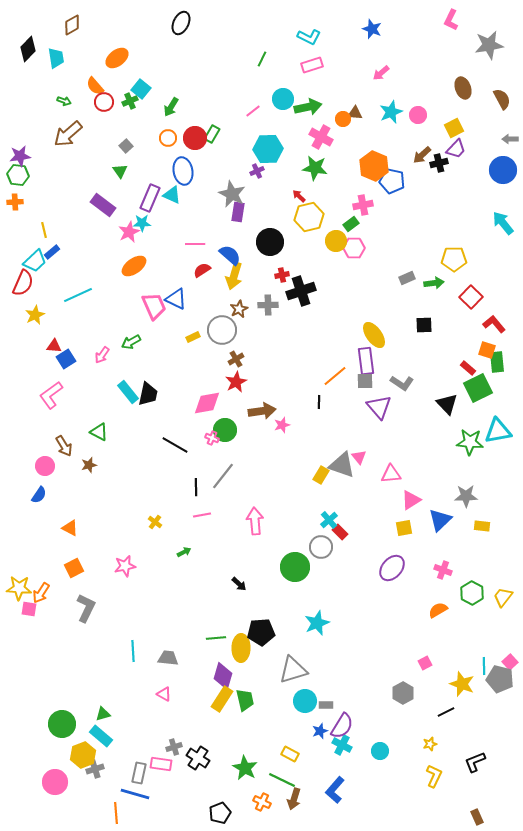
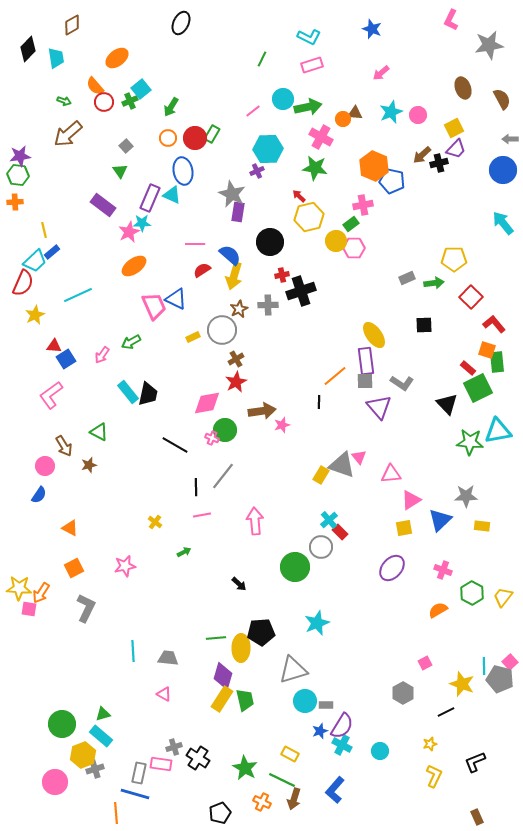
cyan square at (141, 89): rotated 12 degrees clockwise
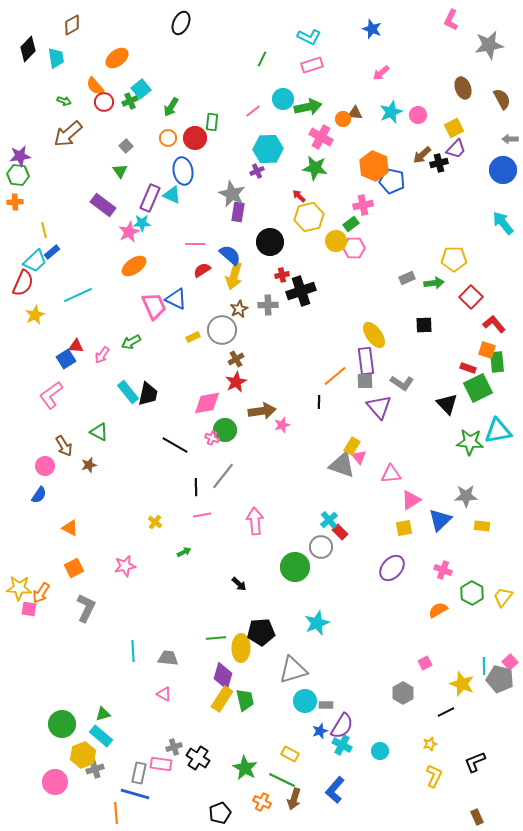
green rectangle at (212, 134): moved 12 px up; rotated 24 degrees counterclockwise
red triangle at (54, 346): moved 22 px right
red rectangle at (468, 368): rotated 21 degrees counterclockwise
yellow rectangle at (321, 475): moved 31 px right, 29 px up
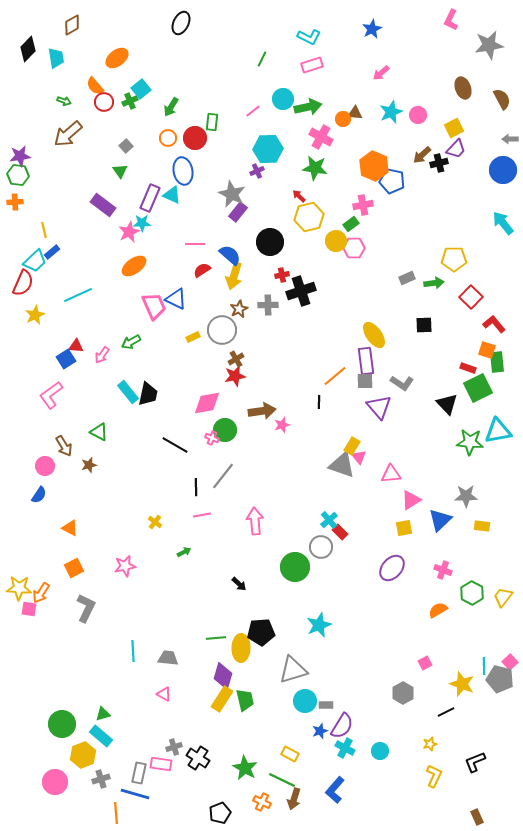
blue star at (372, 29): rotated 24 degrees clockwise
purple rectangle at (238, 212): rotated 30 degrees clockwise
red star at (236, 382): moved 1 px left, 6 px up; rotated 15 degrees clockwise
cyan star at (317, 623): moved 2 px right, 2 px down
cyan cross at (342, 745): moved 3 px right, 3 px down
gray cross at (95, 769): moved 6 px right, 10 px down
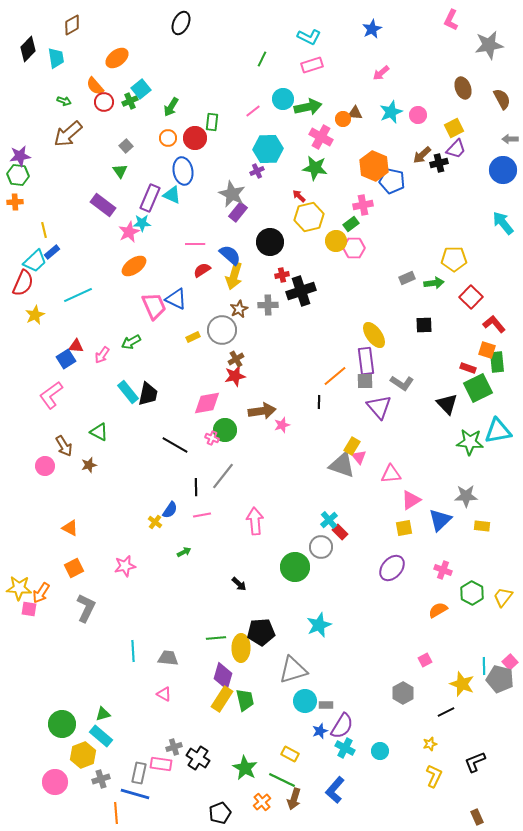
blue semicircle at (39, 495): moved 131 px right, 15 px down
pink square at (425, 663): moved 3 px up
orange cross at (262, 802): rotated 24 degrees clockwise
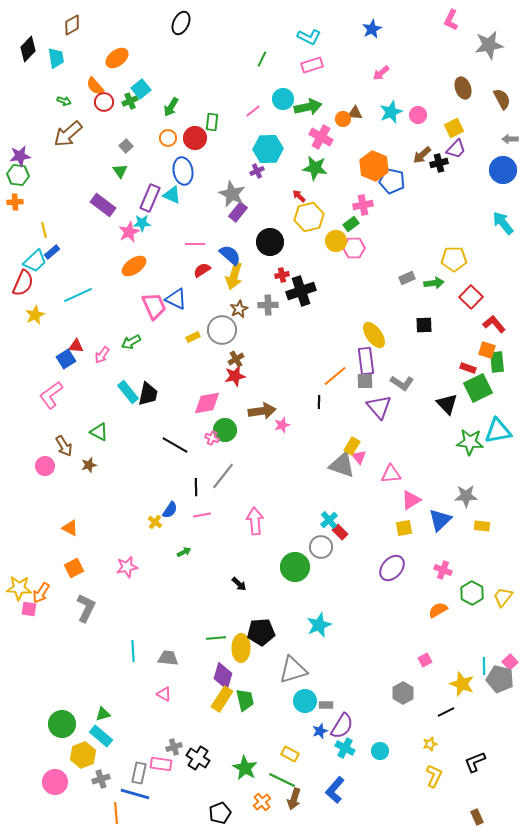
pink star at (125, 566): moved 2 px right, 1 px down
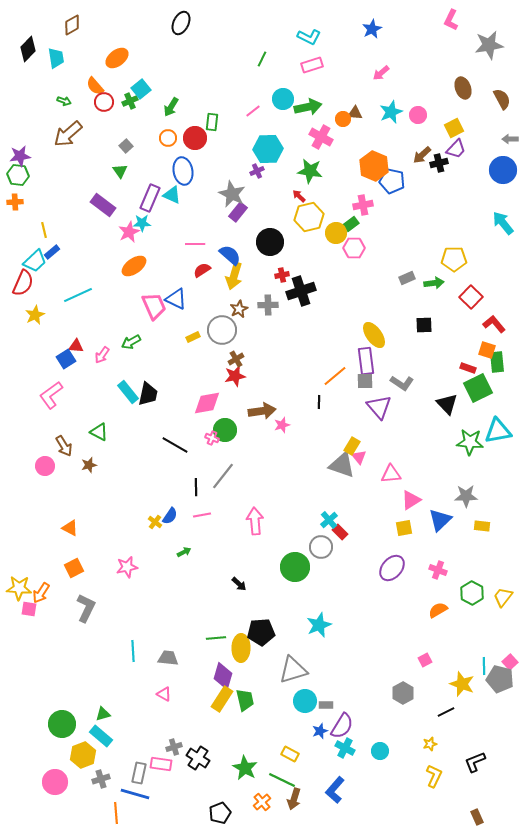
green star at (315, 168): moved 5 px left, 3 px down
yellow circle at (336, 241): moved 8 px up
blue semicircle at (170, 510): moved 6 px down
pink cross at (443, 570): moved 5 px left
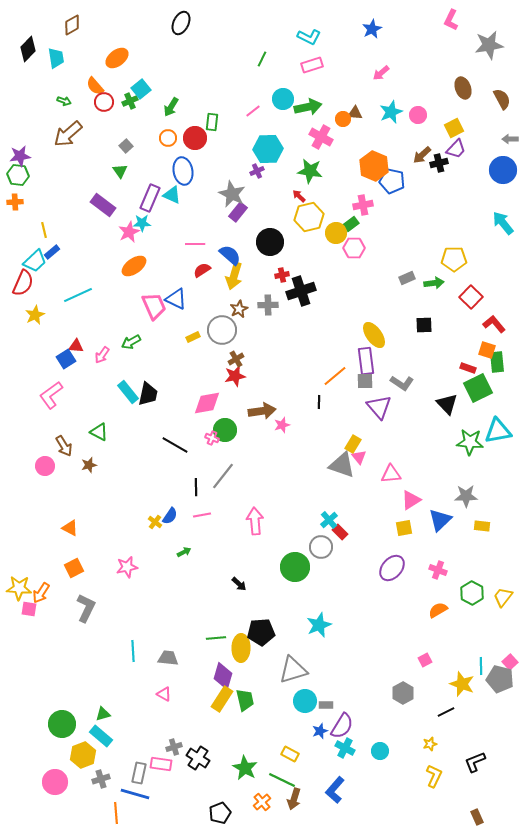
yellow rectangle at (352, 446): moved 1 px right, 2 px up
cyan line at (484, 666): moved 3 px left
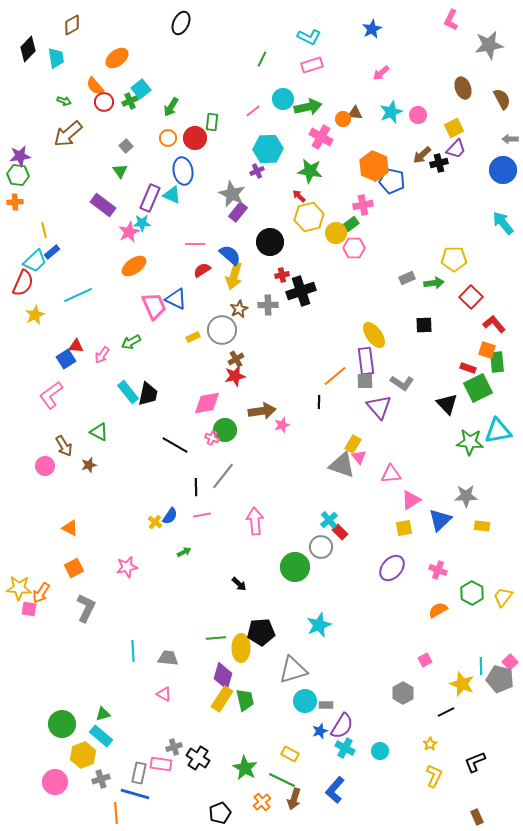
yellow star at (430, 744): rotated 16 degrees counterclockwise
